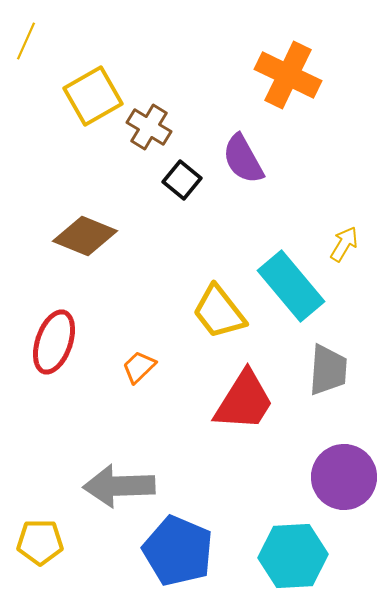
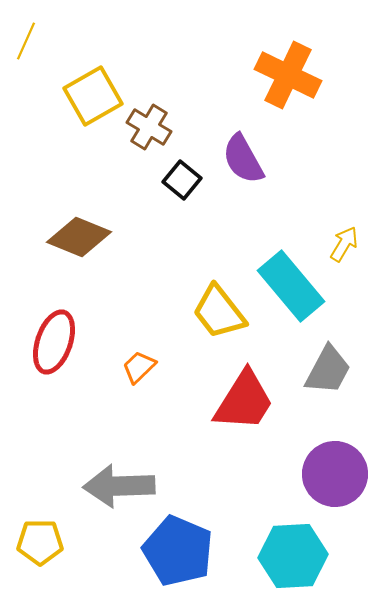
brown diamond: moved 6 px left, 1 px down
gray trapezoid: rotated 24 degrees clockwise
purple circle: moved 9 px left, 3 px up
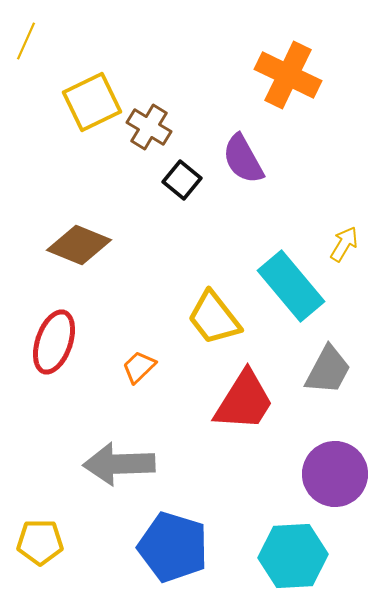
yellow square: moved 1 px left, 6 px down; rotated 4 degrees clockwise
brown diamond: moved 8 px down
yellow trapezoid: moved 5 px left, 6 px down
gray arrow: moved 22 px up
blue pentagon: moved 5 px left, 4 px up; rotated 6 degrees counterclockwise
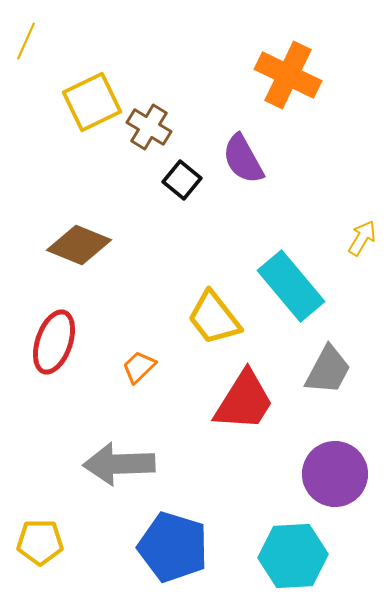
yellow arrow: moved 18 px right, 6 px up
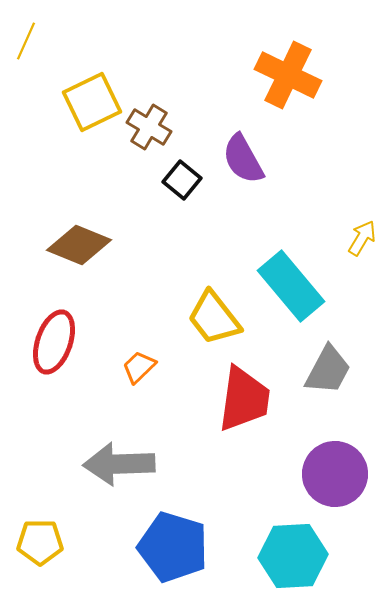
red trapezoid: moved 2 px up; rotated 24 degrees counterclockwise
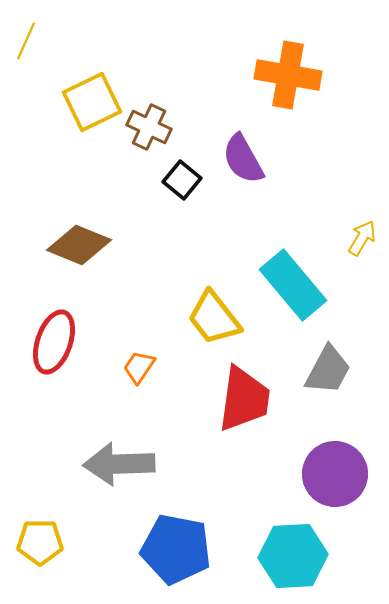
orange cross: rotated 16 degrees counterclockwise
brown cross: rotated 6 degrees counterclockwise
cyan rectangle: moved 2 px right, 1 px up
orange trapezoid: rotated 12 degrees counterclockwise
blue pentagon: moved 3 px right, 2 px down; rotated 6 degrees counterclockwise
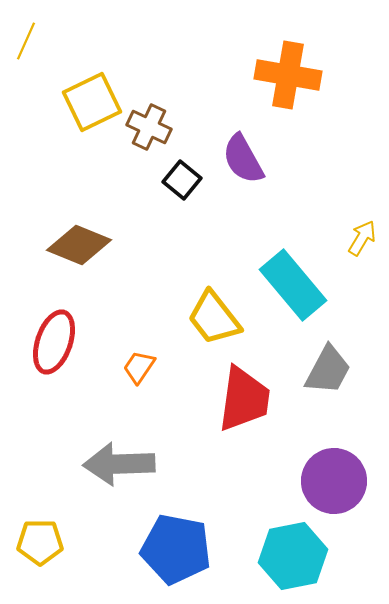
purple circle: moved 1 px left, 7 px down
cyan hexagon: rotated 8 degrees counterclockwise
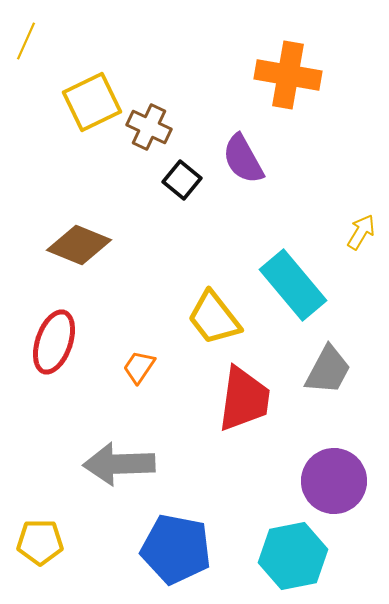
yellow arrow: moved 1 px left, 6 px up
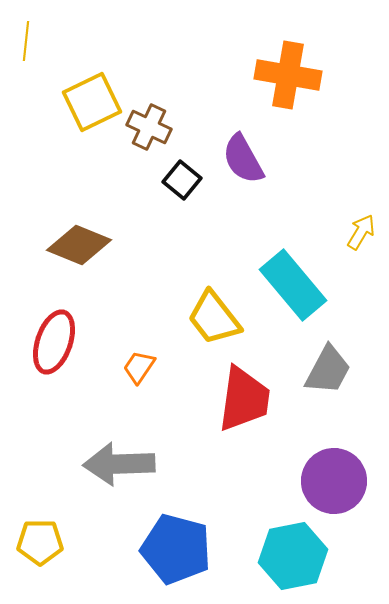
yellow line: rotated 18 degrees counterclockwise
blue pentagon: rotated 4 degrees clockwise
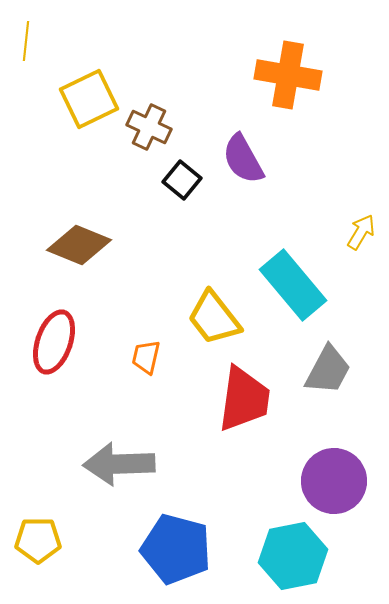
yellow square: moved 3 px left, 3 px up
orange trapezoid: moved 7 px right, 10 px up; rotated 21 degrees counterclockwise
yellow pentagon: moved 2 px left, 2 px up
